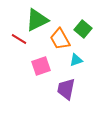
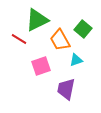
orange trapezoid: moved 1 px down
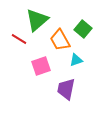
green triangle: rotated 15 degrees counterclockwise
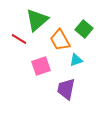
green square: moved 1 px right
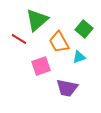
orange trapezoid: moved 1 px left, 2 px down
cyan triangle: moved 3 px right, 3 px up
purple trapezoid: moved 1 px right, 1 px up; rotated 90 degrees counterclockwise
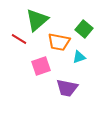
orange trapezoid: rotated 50 degrees counterclockwise
